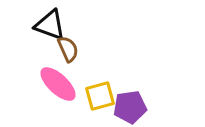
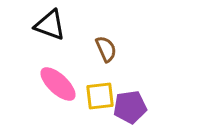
brown semicircle: moved 38 px right
yellow square: rotated 8 degrees clockwise
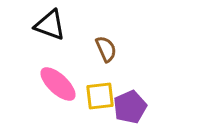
purple pentagon: rotated 16 degrees counterclockwise
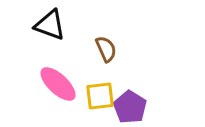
purple pentagon: rotated 16 degrees counterclockwise
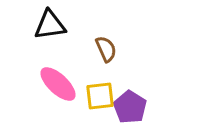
black triangle: rotated 28 degrees counterclockwise
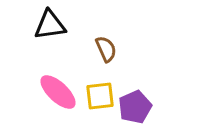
pink ellipse: moved 8 px down
purple pentagon: moved 5 px right; rotated 16 degrees clockwise
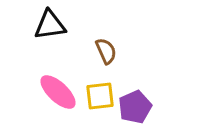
brown semicircle: moved 2 px down
